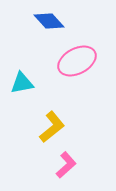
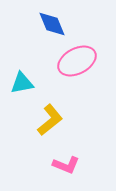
blue diamond: moved 3 px right, 3 px down; rotated 20 degrees clockwise
yellow L-shape: moved 2 px left, 7 px up
pink L-shape: rotated 64 degrees clockwise
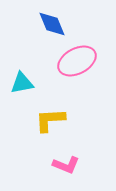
yellow L-shape: rotated 144 degrees counterclockwise
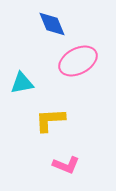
pink ellipse: moved 1 px right
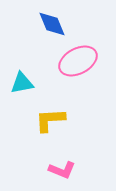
pink L-shape: moved 4 px left, 5 px down
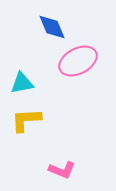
blue diamond: moved 3 px down
yellow L-shape: moved 24 px left
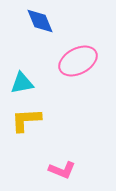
blue diamond: moved 12 px left, 6 px up
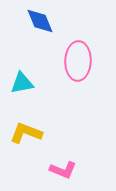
pink ellipse: rotated 60 degrees counterclockwise
yellow L-shape: moved 13 px down; rotated 24 degrees clockwise
pink L-shape: moved 1 px right
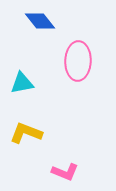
blue diamond: rotated 16 degrees counterclockwise
pink L-shape: moved 2 px right, 2 px down
